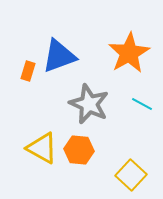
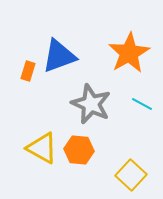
gray star: moved 2 px right
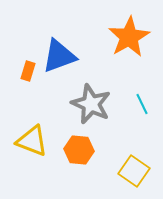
orange star: moved 16 px up
cyan line: rotated 35 degrees clockwise
yellow triangle: moved 10 px left, 7 px up; rotated 8 degrees counterclockwise
yellow square: moved 3 px right, 4 px up; rotated 8 degrees counterclockwise
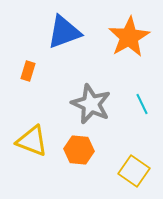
blue triangle: moved 5 px right, 24 px up
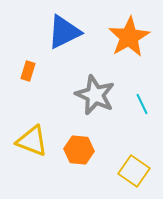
blue triangle: rotated 6 degrees counterclockwise
gray star: moved 4 px right, 9 px up
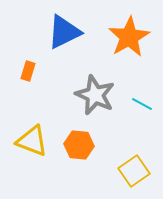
cyan line: rotated 35 degrees counterclockwise
orange hexagon: moved 5 px up
yellow square: rotated 20 degrees clockwise
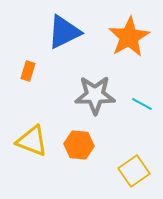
gray star: rotated 24 degrees counterclockwise
